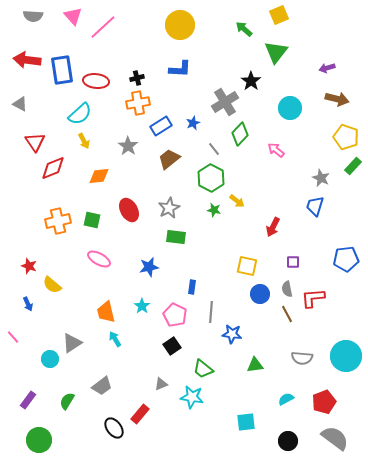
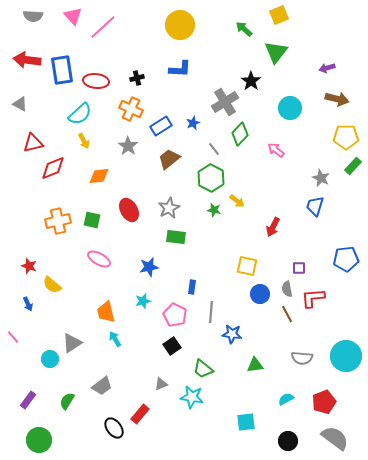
orange cross at (138, 103): moved 7 px left, 6 px down; rotated 35 degrees clockwise
yellow pentagon at (346, 137): rotated 20 degrees counterclockwise
red triangle at (35, 142): moved 2 px left, 1 px down; rotated 50 degrees clockwise
purple square at (293, 262): moved 6 px right, 6 px down
cyan star at (142, 306): moved 1 px right, 5 px up; rotated 21 degrees clockwise
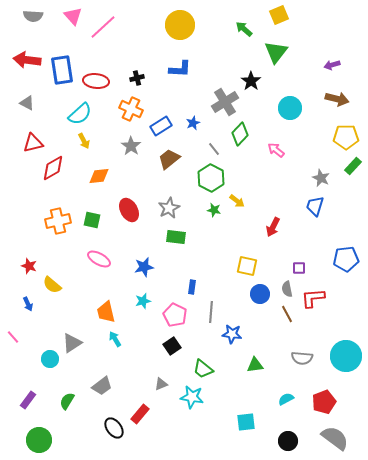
purple arrow at (327, 68): moved 5 px right, 3 px up
gray triangle at (20, 104): moved 7 px right, 1 px up
gray star at (128, 146): moved 3 px right
red diamond at (53, 168): rotated 8 degrees counterclockwise
blue star at (149, 267): moved 5 px left
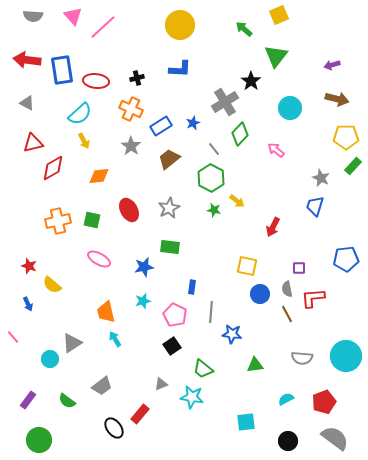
green triangle at (276, 52): moved 4 px down
green rectangle at (176, 237): moved 6 px left, 10 px down
green semicircle at (67, 401): rotated 84 degrees counterclockwise
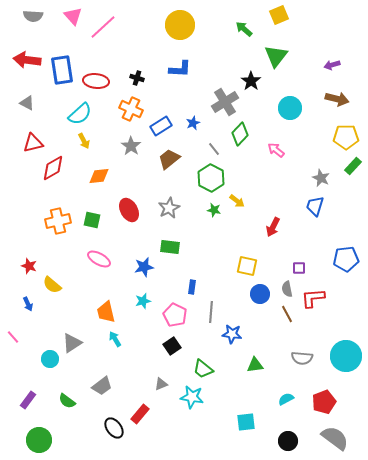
black cross at (137, 78): rotated 32 degrees clockwise
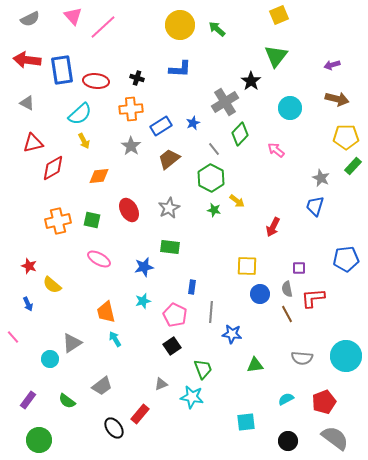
gray semicircle at (33, 16): moved 3 px left, 3 px down; rotated 30 degrees counterclockwise
green arrow at (244, 29): moved 27 px left
orange cross at (131, 109): rotated 30 degrees counterclockwise
yellow square at (247, 266): rotated 10 degrees counterclockwise
green trapezoid at (203, 369): rotated 150 degrees counterclockwise
